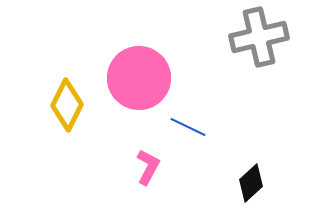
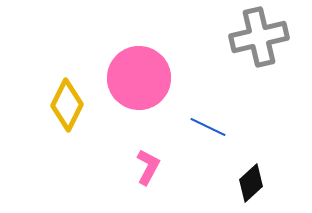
blue line: moved 20 px right
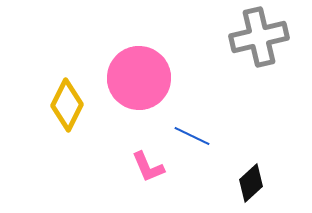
blue line: moved 16 px left, 9 px down
pink L-shape: rotated 129 degrees clockwise
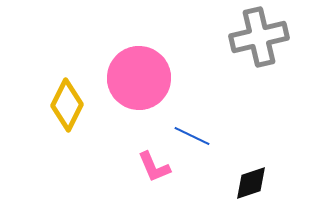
pink L-shape: moved 6 px right
black diamond: rotated 24 degrees clockwise
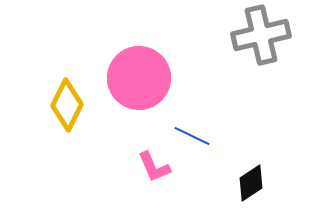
gray cross: moved 2 px right, 2 px up
black diamond: rotated 15 degrees counterclockwise
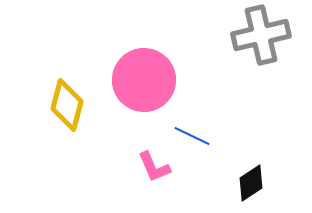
pink circle: moved 5 px right, 2 px down
yellow diamond: rotated 12 degrees counterclockwise
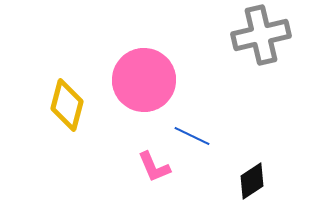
black diamond: moved 1 px right, 2 px up
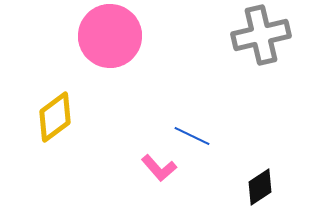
pink circle: moved 34 px left, 44 px up
yellow diamond: moved 12 px left, 12 px down; rotated 39 degrees clockwise
pink L-shape: moved 5 px right, 1 px down; rotated 18 degrees counterclockwise
black diamond: moved 8 px right, 6 px down
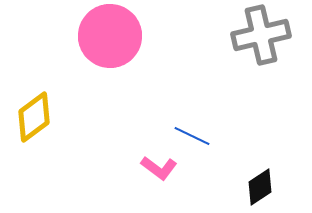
yellow diamond: moved 21 px left
pink L-shape: rotated 12 degrees counterclockwise
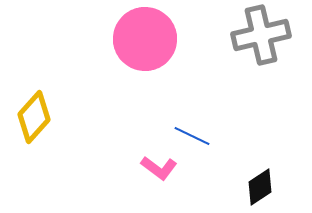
pink circle: moved 35 px right, 3 px down
yellow diamond: rotated 12 degrees counterclockwise
